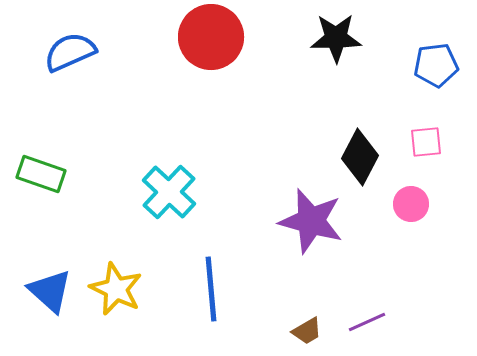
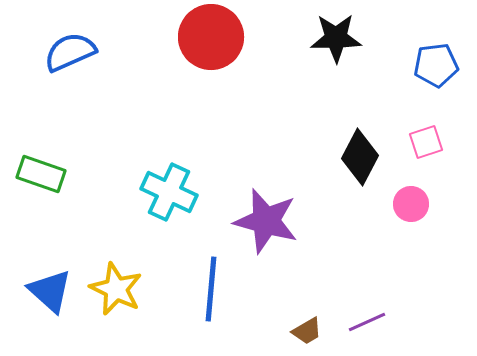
pink square: rotated 12 degrees counterclockwise
cyan cross: rotated 18 degrees counterclockwise
purple star: moved 45 px left
blue line: rotated 10 degrees clockwise
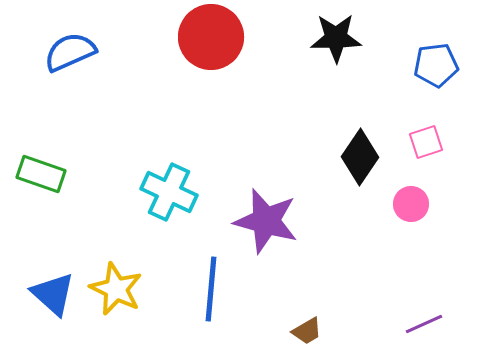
black diamond: rotated 6 degrees clockwise
blue triangle: moved 3 px right, 3 px down
purple line: moved 57 px right, 2 px down
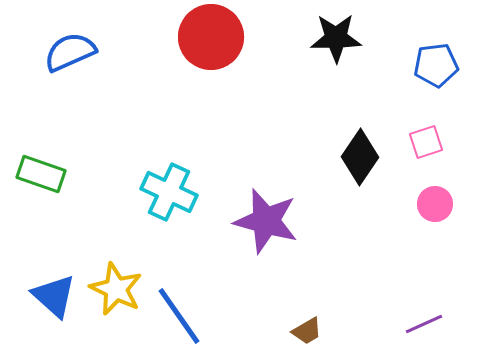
pink circle: moved 24 px right
blue line: moved 32 px left, 27 px down; rotated 40 degrees counterclockwise
blue triangle: moved 1 px right, 2 px down
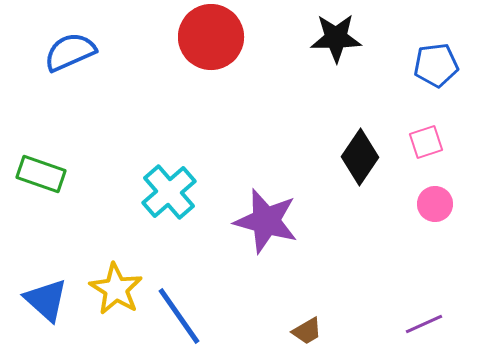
cyan cross: rotated 24 degrees clockwise
yellow star: rotated 6 degrees clockwise
blue triangle: moved 8 px left, 4 px down
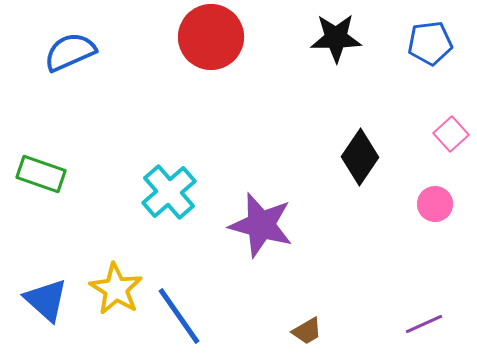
blue pentagon: moved 6 px left, 22 px up
pink square: moved 25 px right, 8 px up; rotated 24 degrees counterclockwise
purple star: moved 5 px left, 4 px down
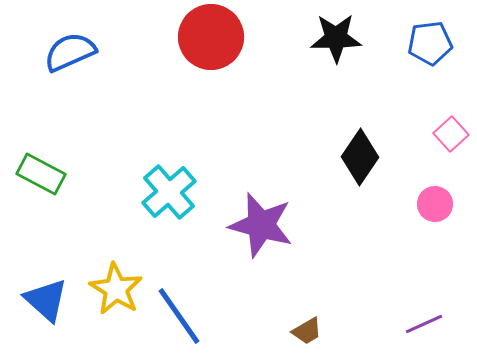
green rectangle: rotated 9 degrees clockwise
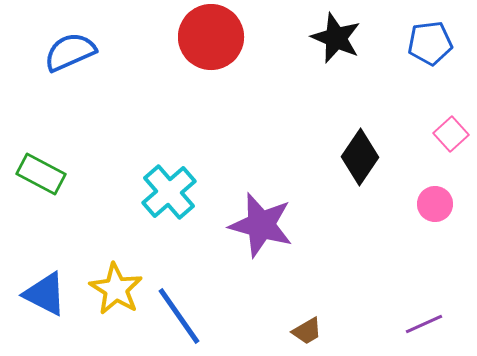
black star: rotated 24 degrees clockwise
blue triangle: moved 1 px left, 6 px up; rotated 15 degrees counterclockwise
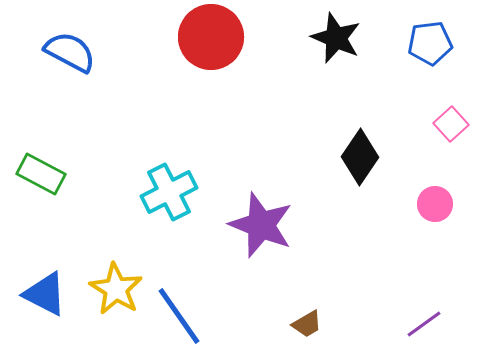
blue semicircle: rotated 52 degrees clockwise
pink square: moved 10 px up
cyan cross: rotated 14 degrees clockwise
purple star: rotated 6 degrees clockwise
purple line: rotated 12 degrees counterclockwise
brown trapezoid: moved 7 px up
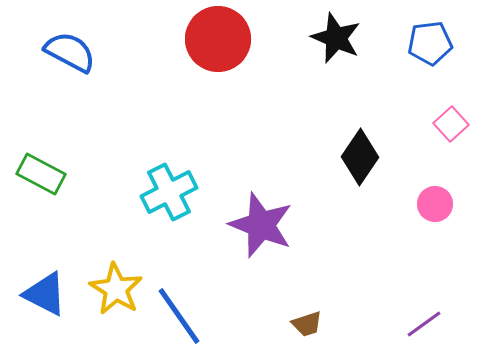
red circle: moved 7 px right, 2 px down
brown trapezoid: rotated 12 degrees clockwise
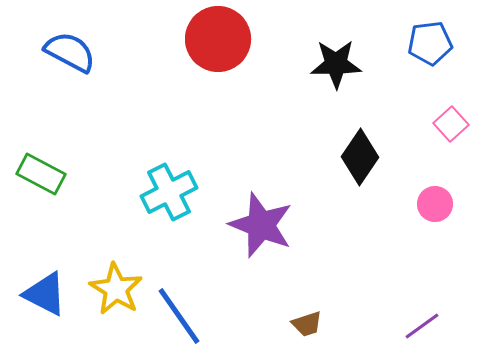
black star: moved 26 px down; rotated 24 degrees counterclockwise
purple line: moved 2 px left, 2 px down
